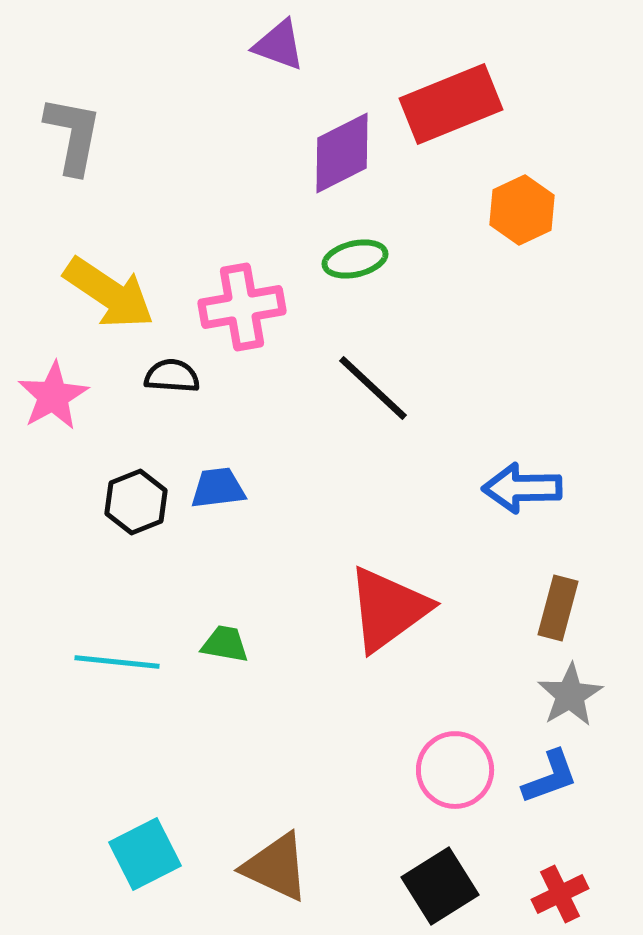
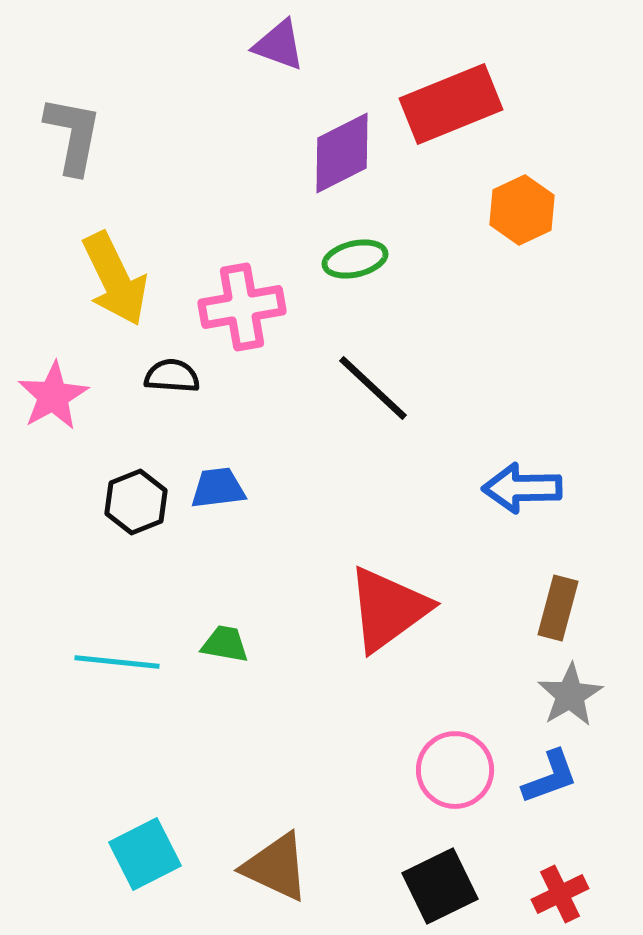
yellow arrow: moved 6 px right, 14 px up; rotated 30 degrees clockwise
black square: rotated 6 degrees clockwise
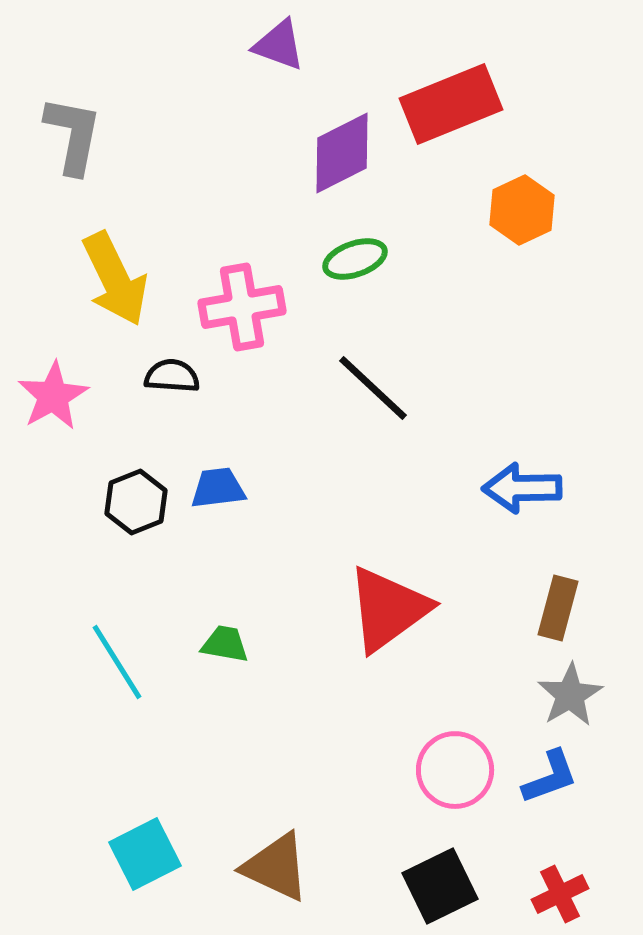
green ellipse: rotated 6 degrees counterclockwise
cyan line: rotated 52 degrees clockwise
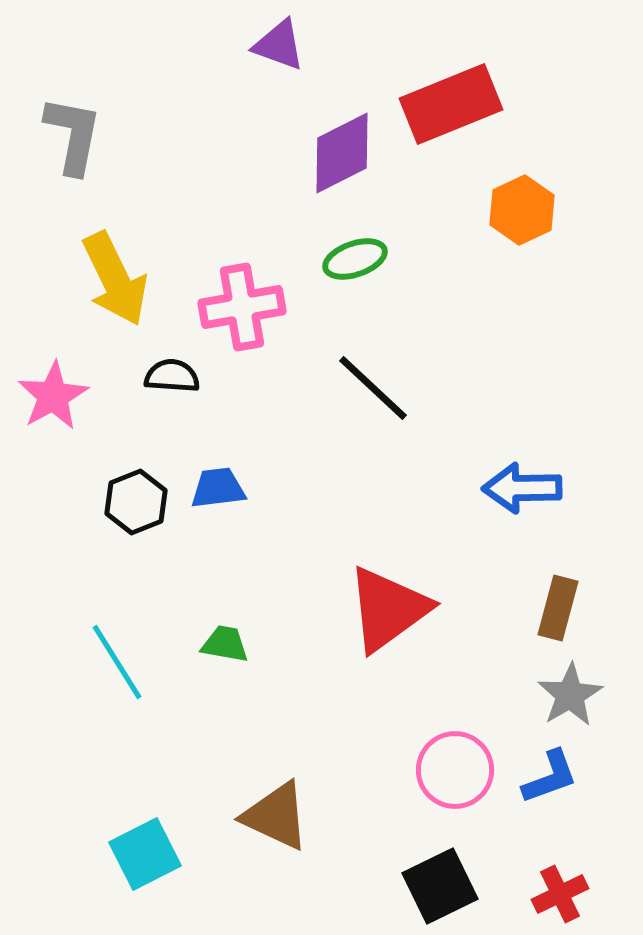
brown triangle: moved 51 px up
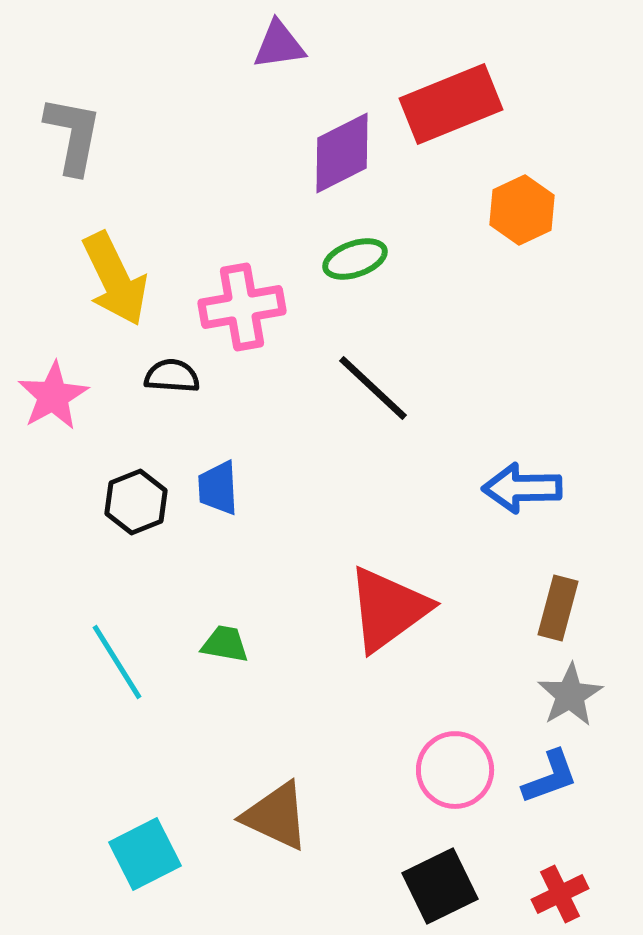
purple triangle: rotated 28 degrees counterclockwise
blue trapezoid: rotated 86 degrees counterclockwise
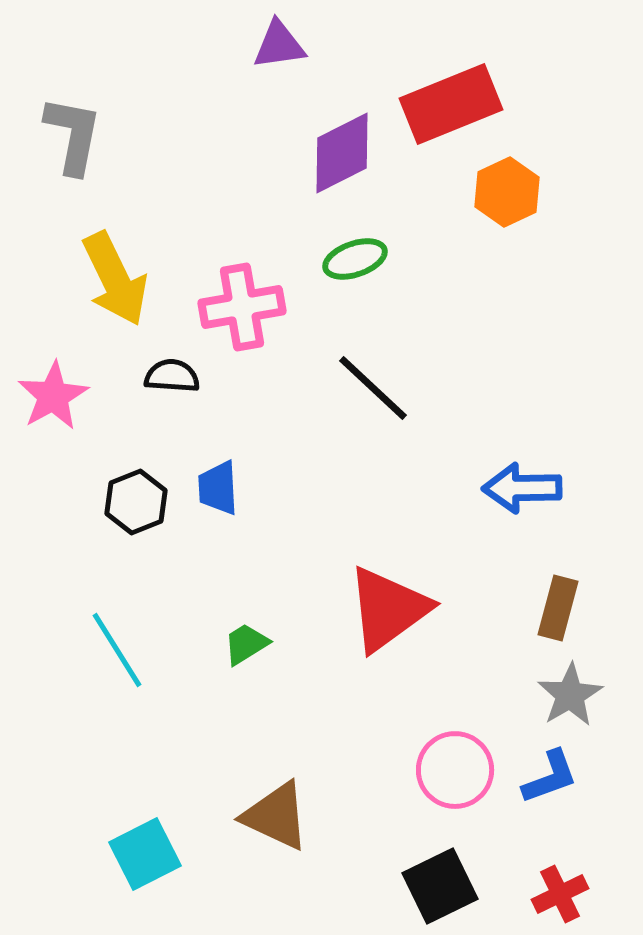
orange hexagon: moved 15 px left, 18 px up
green trapezoid: moved 21 px right; rotated 42 degrees counterclockwise
cyan line: moved 12 px up
